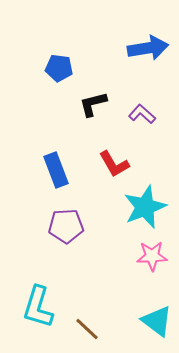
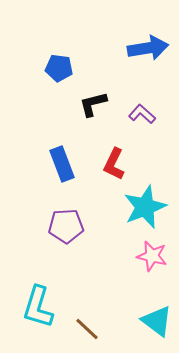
red L-shape: rotated 56 degrees clockwise
blue rectangle: moved 6 px right, 6 px up
pink star: rotated 16 degrees clockwise
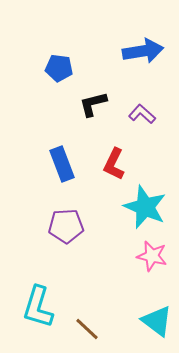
blue arrow: moved 5 px left, 3 px down
cyan star: rotated 27 degrees counterclockwise
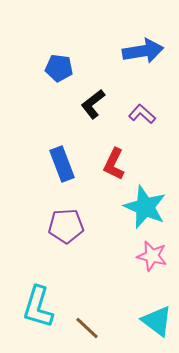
black L-shape: rotated 24 degrees counterclockwise
brown line: moved 1 px up
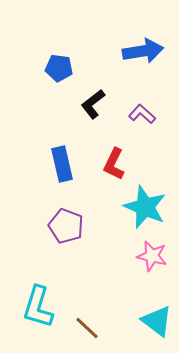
blue rectangle: rotated 8 degrees clockwise
purple pentagon: rotated 24 degrees clockwise
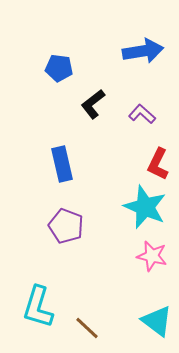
red L-shape: moved 44 px right
